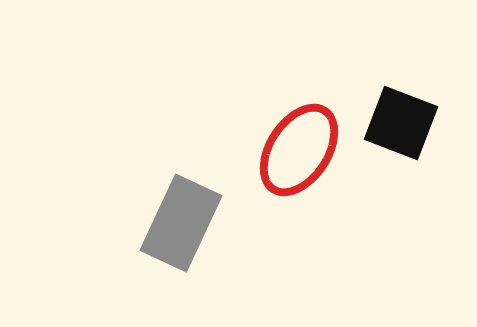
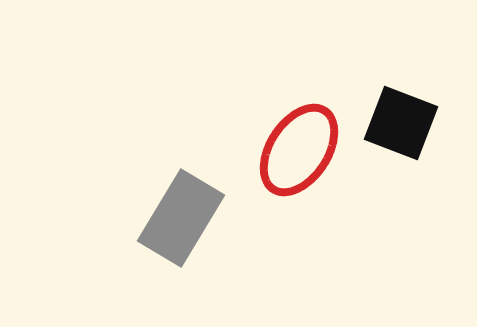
gray rectangle: moved 5 px up; rotated 6 degrees clockwise
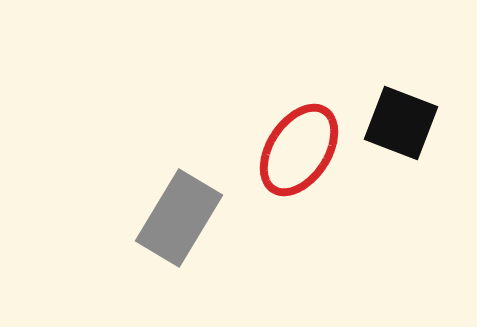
gray rectangle: moved 2 px left
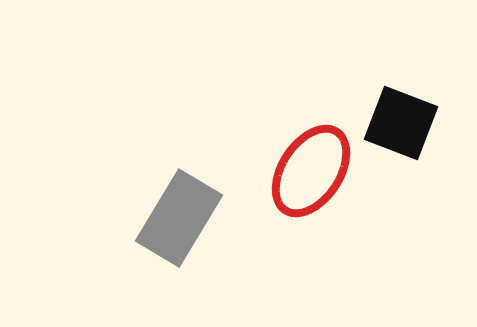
red ellipse: moved 12 px right, 21 px down
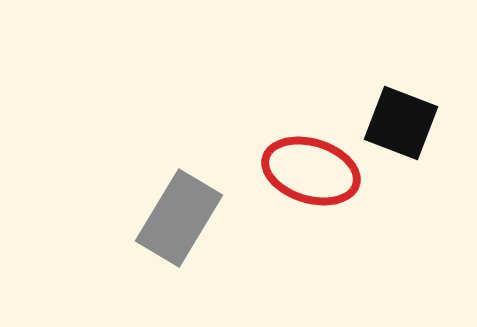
red ellipse: rotated 74 degrees clockwise
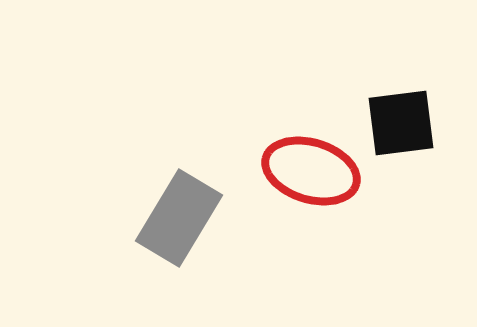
black square: rotated 28 degrees counterclockwise
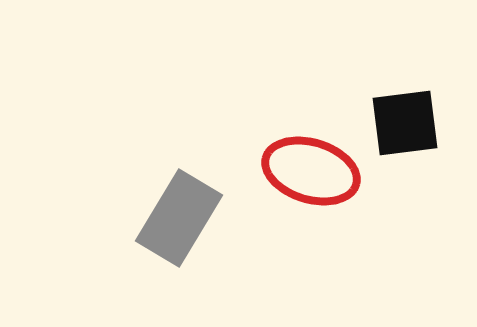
black square: moved 4 px right
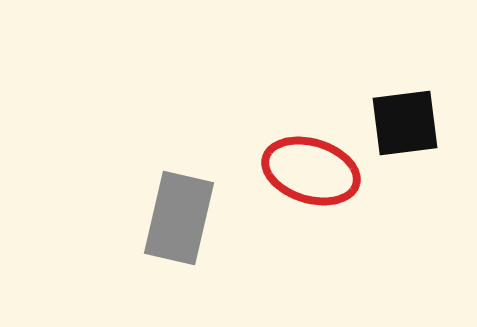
gray rectangle: rotated 18 degrees counterclockwise
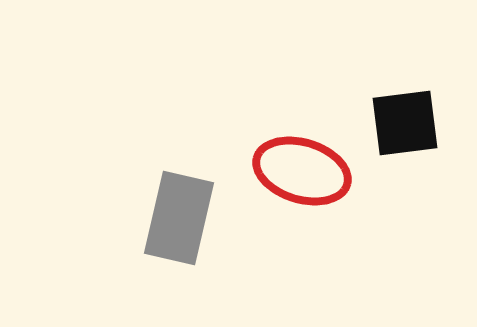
red ellipse: moved 9 px left
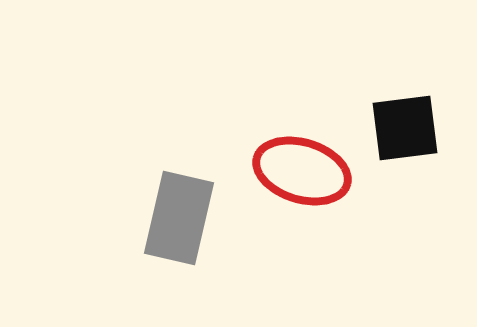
black square: moved 5 px down
